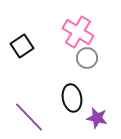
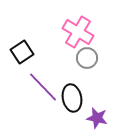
black square: moved 6 px down
purple line: moved 14 px right, 30 px up
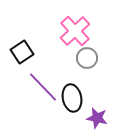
pink cross: moved 3 px left, 1 px up; rotated 16 degrees clockwise
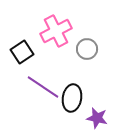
pink cross: moved 19 px left; rotated 16 degrees clockwise
gray circle: moved 9 px up
purple line: rotated 12 degrees counterclockwise
black ellipse: rotated 20 degrees clockwise
